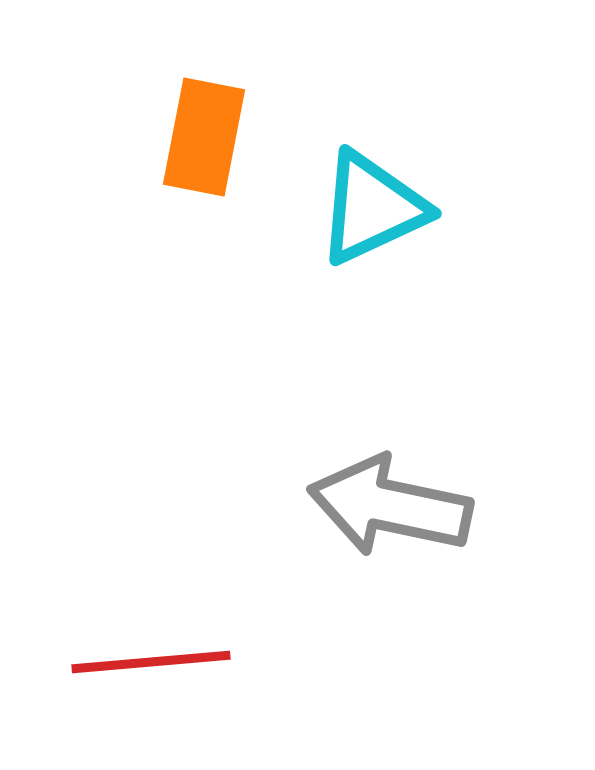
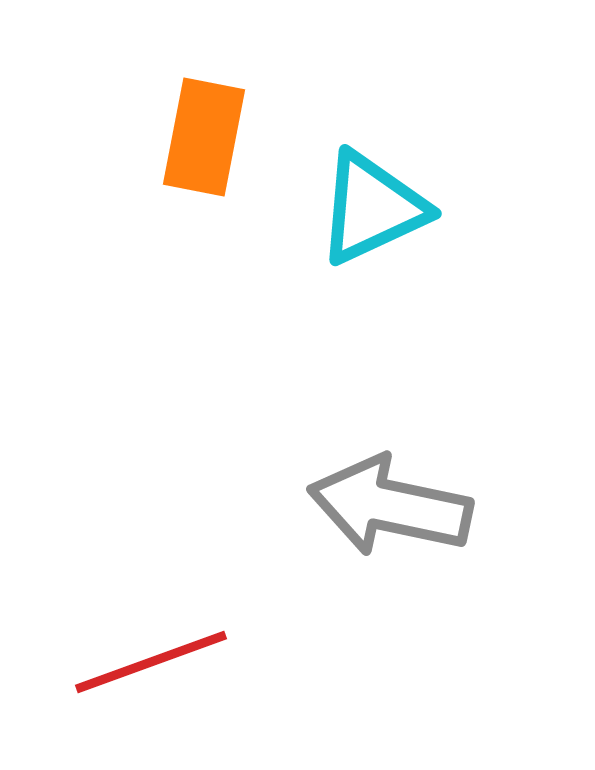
red line: rotated 15 degrees counterclockwise
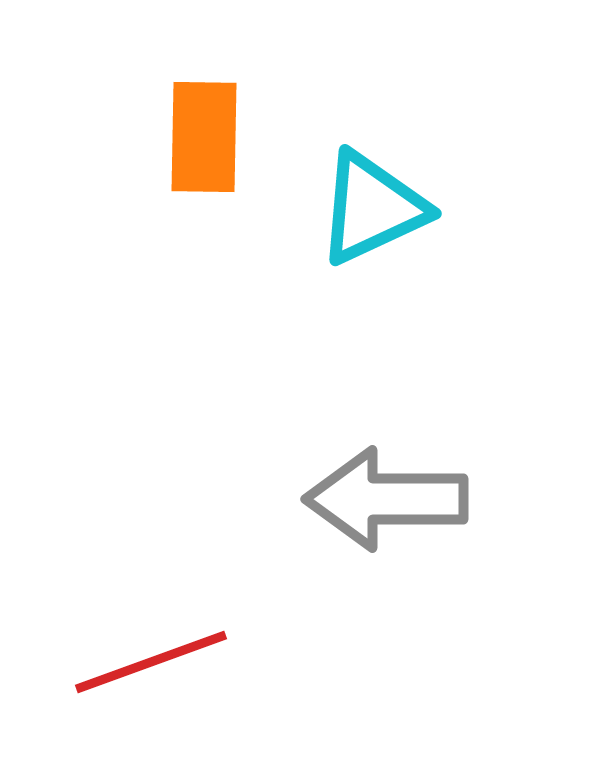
orange rectangle: rotated 10 degrees counterclockwise
gray arrow: moved 4 px left, 7 px up; rotated 12 degrees counterclockwise
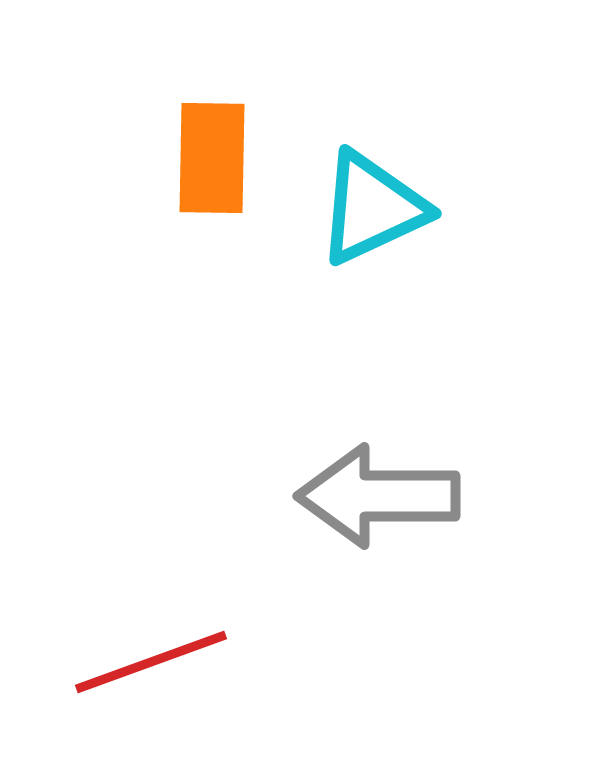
orange rectangle: moved 8 px right, 21 px down
gray arrow: moved 8 px left, 3 px up
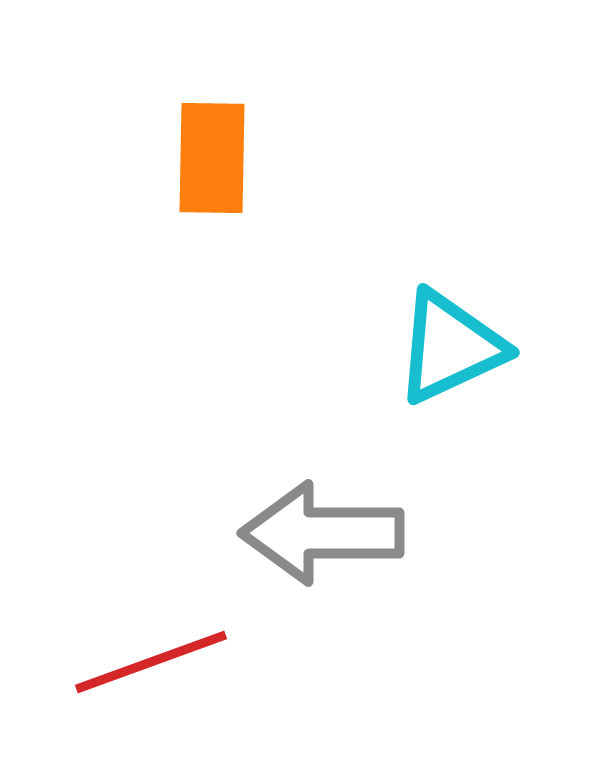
cyan triangle: moved 78 px right, 139 px down
gray arrow: moved 56 px left, 37 px down
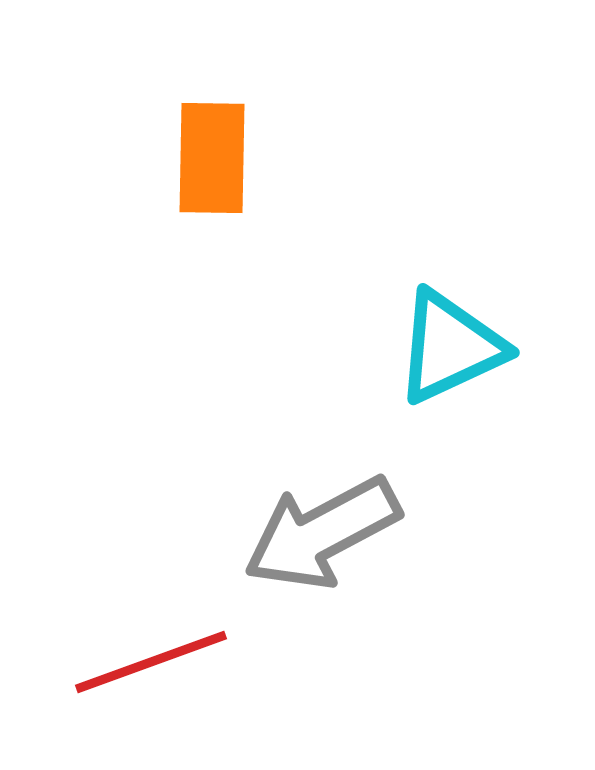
gray arrow: rotated 28 degrees counterclockwise
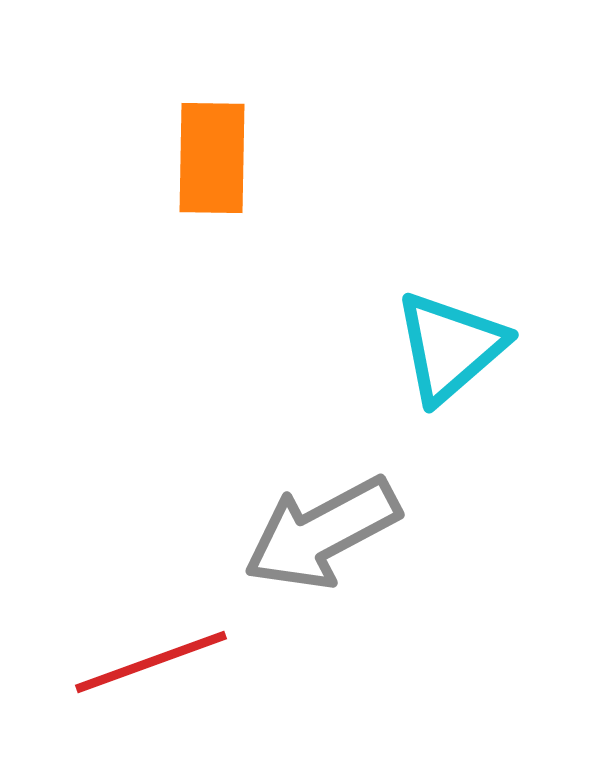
cyan triangle: rotated 16 degrees counterclockwise
